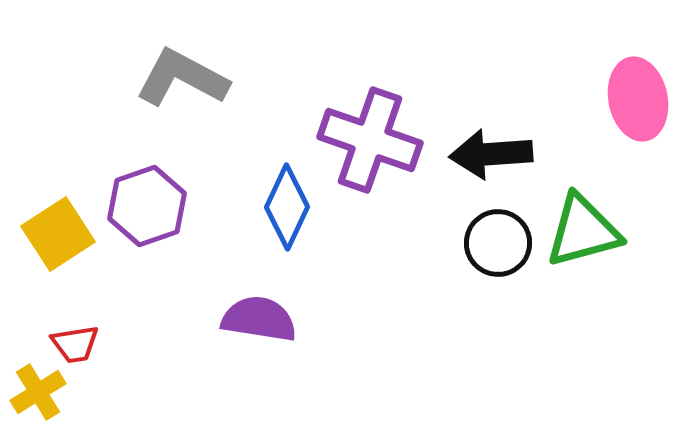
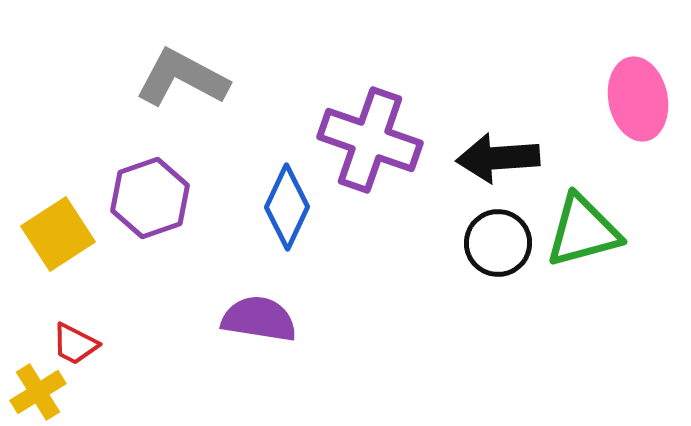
black arrow: moved 7 px right, 4 px down
purple hexagon: moved 3 px right, 8 px up
red trapezoid: rotated 36 degrees clockwise
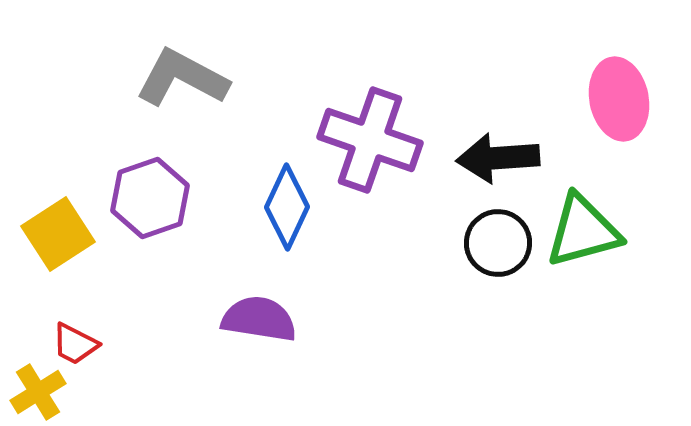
pink ellipse: moved 19 px left
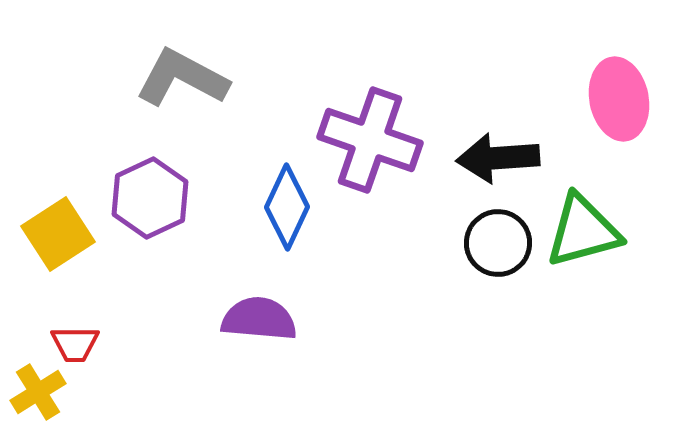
purple hexagon: rotated 6 degrees counterclockwise
purple semicircle: rotated 4 degrees counterclockwise
red trapezoid: rotated 27 degrees counterclockwise
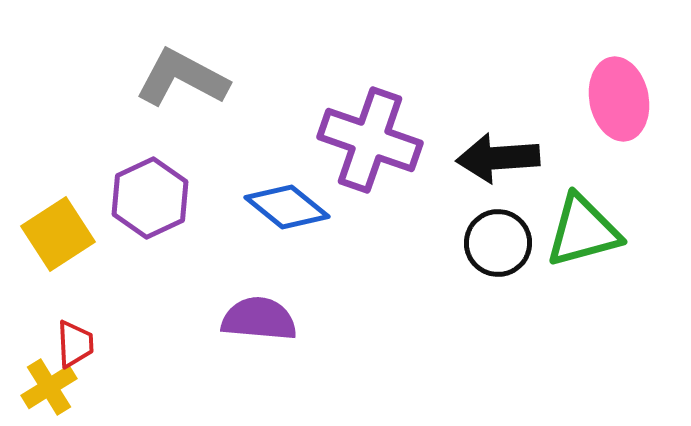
blue diamond: rotated 76 degrees counterclockwise
red trapezoid: rotated 93 degrees counterclockwise
yellow cross: moved 11 px right, 5 px up
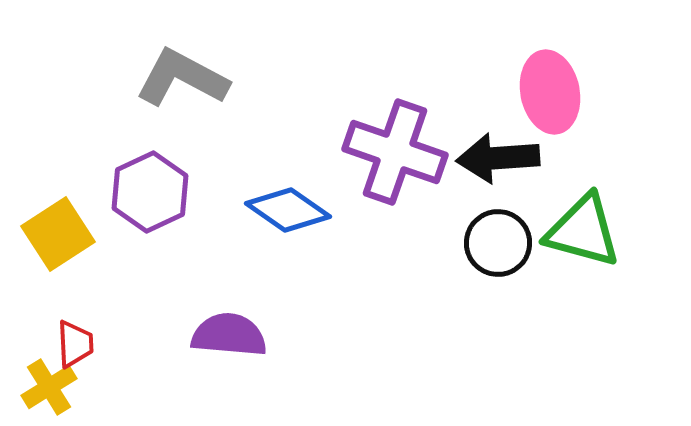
pink ellipse: moved 69 px left, 7 px up
purple cross: moved 25 px right, 12 px down
purple hexagon: moved 6 px up
blue diamond: moved 1 px right, 3 px down; rotated 4 degrees counterclockwise
green triangle: rotated 30 degrees clockwise
purple semicircle: moved 30 px left, 16 px down
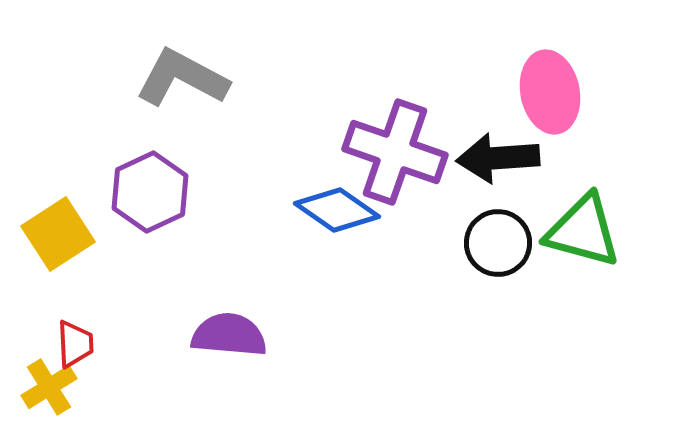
blue diamond: moved 49 px right
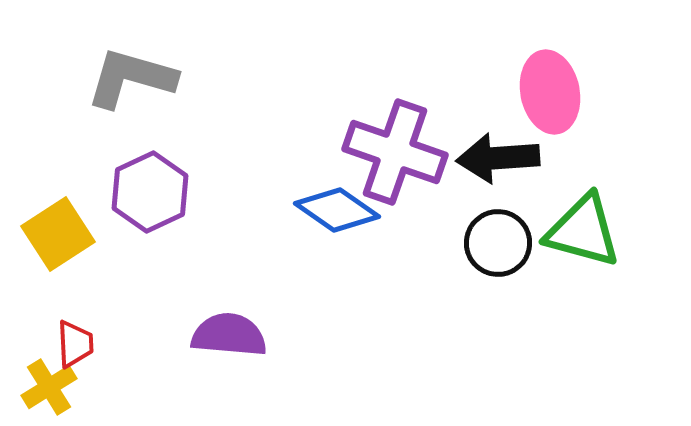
gray L-shape: moved 51 px left; rotated 12 degrees counterclockwise
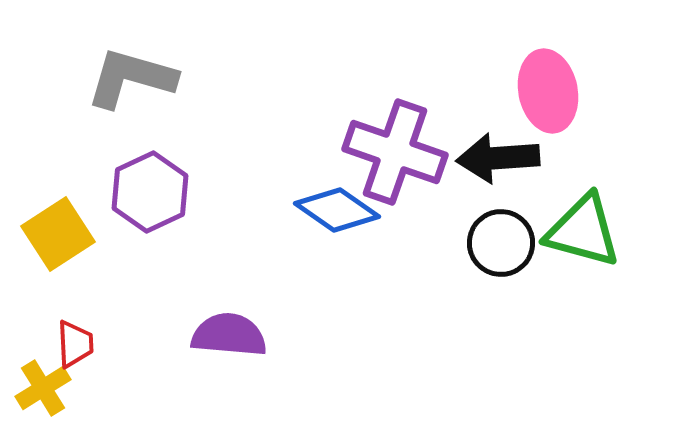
pink ellipse: moved 2 px left, 1 px up
black circle: moved 3 px right
yellow cross: moved 6 px left, 1 px down
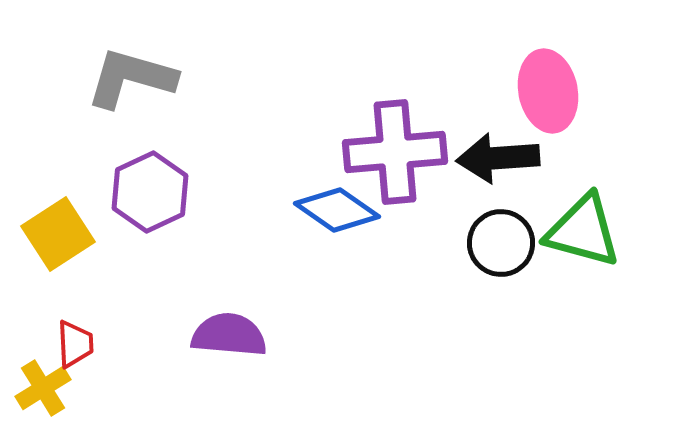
purple cross: rotated 24 degrees counterclockwise
